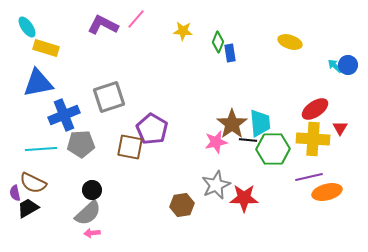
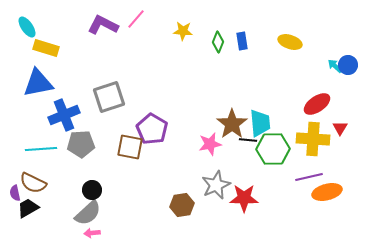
blue rectangle: moved 12 px right, 12 px up
red ellipse: moved 2 px right, 5 px up
pink star: moved 6 px left, 2 px down
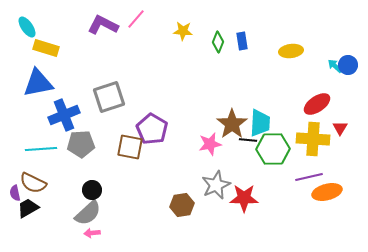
yellow ellipse: moved 1 px right, 9 px down; rotated 25 degrees counterclockwise
cyan trapezoid: rotated 8 degrees clockwise
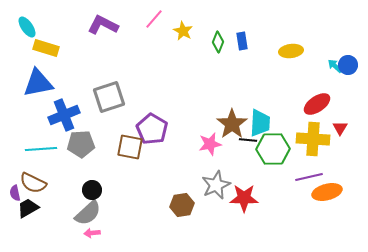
pink line: moved 18 px right
yellow star: rotated 24 degrees clockwise
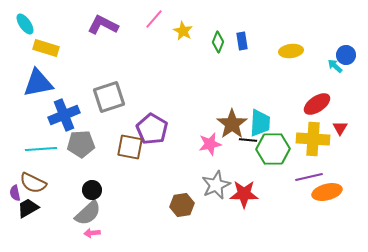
cyan ellipse: moved 2 px left, 3 px up
blue circle: moved 2 px left, 10 px up
red star: moved 4 px up
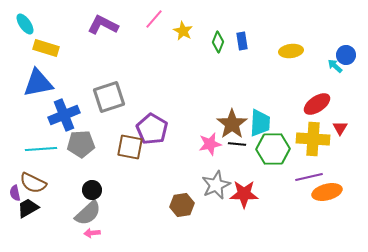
black line: moved 11 px left, 4 px down
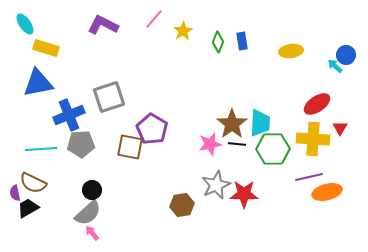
yellow star: rotated 12 degrees clockwise
blue cross: moved 5 px right
pink arrow: rotated 56 degrees clockwise
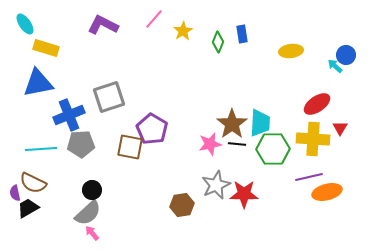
blue rectangle: moved 7 px up
